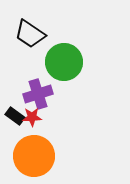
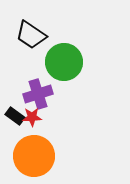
black trapezoid: moved 1 px right, 1 px down
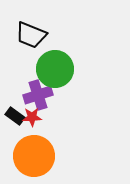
black trapezoid: rotated 12 degrees counterclockwise
green circle: moved 9 px left, 7 px down
purple cross: moved 1 px down
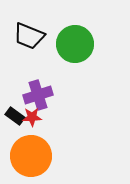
black trapezoid: moved 2 px left, 1 px down
green circle: moved 20 px right, 25 px up
orange circle: moved 3 px left
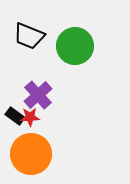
green circle: moved 2 px down
purple cross: rotated 24 degrees counterclockwise
red star: moved 2 px left
orange circle: moved 2 px up
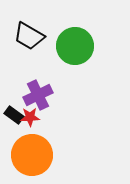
black trapezoid: rotated 8 degrees clockwise
purple cross: rotated 16 degrees clockwise
black rectangle: moved 1 px left, 1 px up
orange circle: moved 1 px right, 1 px down
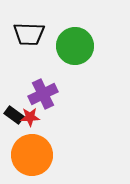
black trapezoid: moved 2 px up; rotated 28 degrees counterclockwise
purple cross: moved 5 px right, 1 px up
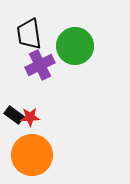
black trapezoid: rotated 80 degrees clockwise
purple cross: moved 3 px left, 29 px up
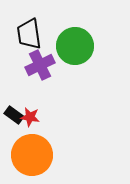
red star: rotated 12 degrees clockwise
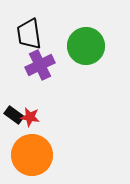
green circle: moved 11 px right
